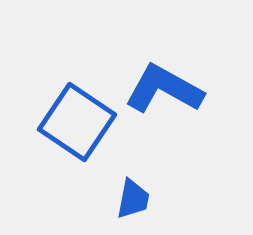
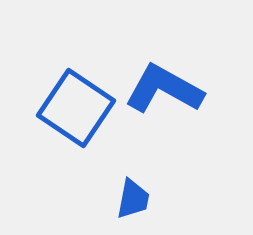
blue square: moved 1 px left, 14 px up
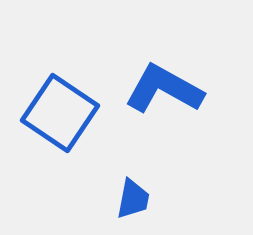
blue square: moved 16 px left, 5 px down
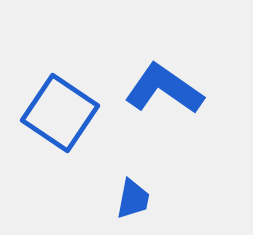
blue L-shape: rotated 6 degrees clockwise
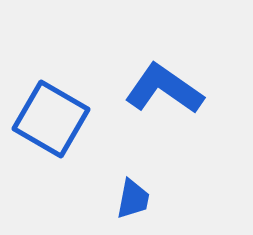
blue square: moved 9 px left, 6 px down; rotated 4 degrees counterclockwise
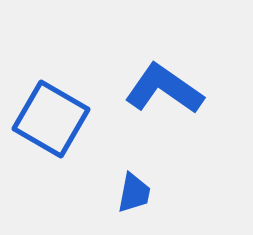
blue trapezoid: moved 1 px right, 6 px up
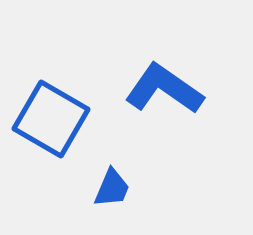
blue trapezoid: moved 22 px left, 5 px up; rotated 12 degrees clockwise
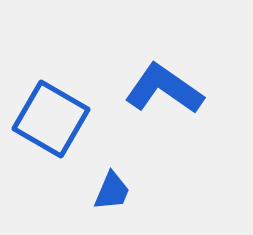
blue trapezoid: moved 3 px down
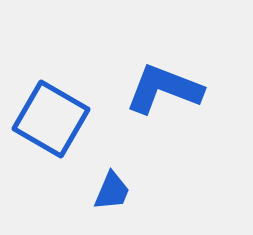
blue L-shape: rotated 14 degrees counterclockwise
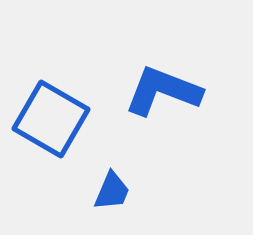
blue L-shape: moved 1 px left, 2 px down
